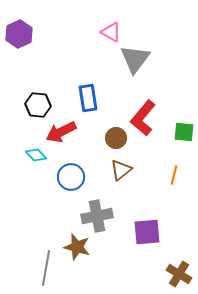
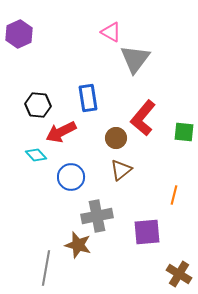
orange line: moved 20 px down
brown star: moved 1 px right, 2 px up
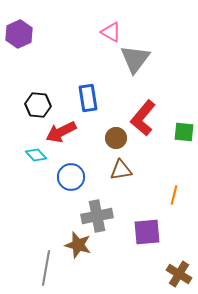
brown triangle: rotated 30 degrees clockwise
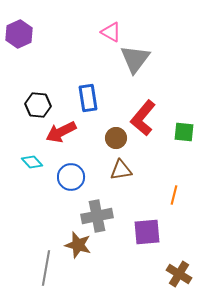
cyan diamond: moved 4 px left, 7 px down
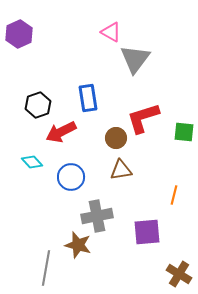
black hexagon: rotated 25 degrees counterclockwise
red L-shape: rotated 33 degrees clockwise
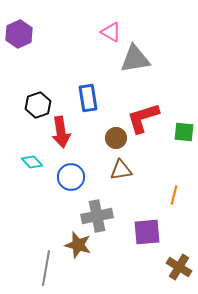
gray triangle: rotated 44 degrees clockwise
red arrow: rotated 72 degrees counterclockwise
brown cross: moved 7 px up
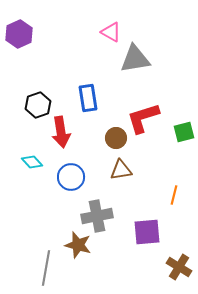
green square: rotated 20 degrees counterclockwise
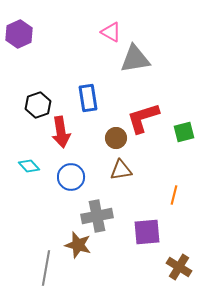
cyan diamond: moved 3 px left, 4 px down
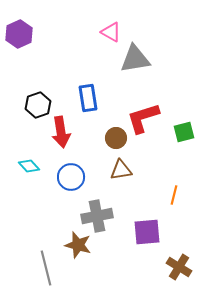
gray line: rotated 24 degrees counterclockwise
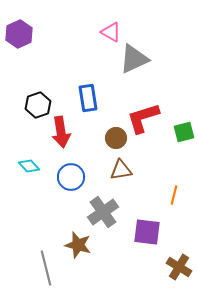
gray triangle: moved 1 px left; rotated 16 degrees counterclockwise
gray cross: moved 6 px right, 4 px up; rotated 24 degrees counterclockwise
purple square: rotated 12 degrees clockwise
